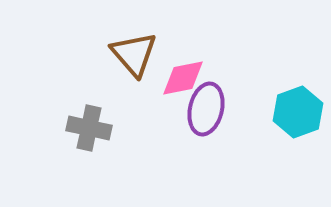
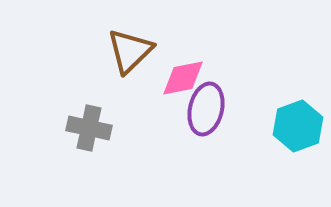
brown triangle: moved 4 px left, 3 px up; rotated 27 degrees clockwise
cyan hexagon: moved 14 px down
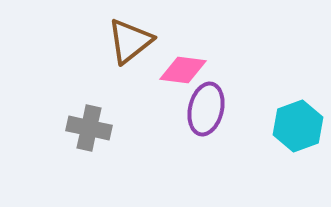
brown triangle: moved 10 px up; rotated 6 degrees clockwise
pink diamond: moved 8 px up; rotated 18 degrees clockwise
